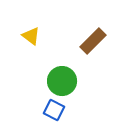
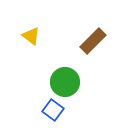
green circle: moved 3 px right, 1 px down
blue square: moved 1 px left; rotated 10 degrees clockwise
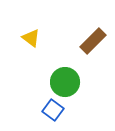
yellow triangle: moved 2 px down
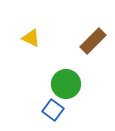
yellow triangle: rotated 12 degrees counterclockwise
green circle: moved 1 px right, 2 px down
